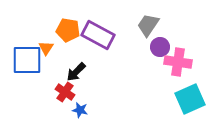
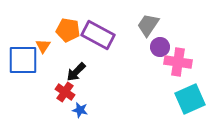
orange triangle: moved 3 px left, 2 px up
blue square: moved 4 px left
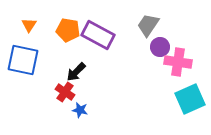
orange triangle: moved 14 px left, 21 px up
blue square: rotated 12 degrees clockwise
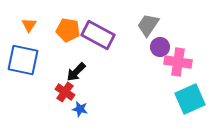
blue star: moved 1 px up
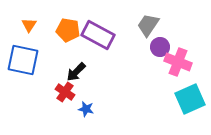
pink cross: rotated 12 degrees clockwise
blue star: moved 6 px right
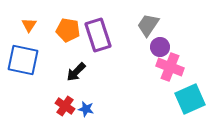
purple rectangle: rotated 44 degrees clockwise
pink cross: moved 8 px left, 5 px down
red cross: moved 14 px down
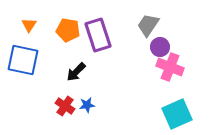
cyan square: moved 13 px left, 15 px down
blue star: moved 1 px right, 4 px up; rotated 21 degrees counterclockwise
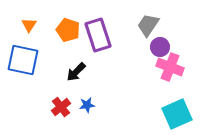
orange pentagon: rotated 10 degrees clockwise
red cross: moved 4 px left, 1 px down; rotated 18 degrees clockwise
